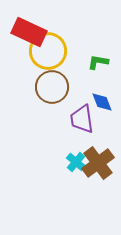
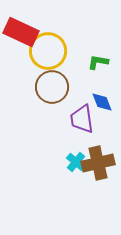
red rectangle: moved 8 px left
brown cross: rotated 24 degrees clockwise
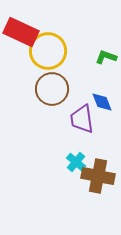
green L-shape: moved 8 px right, 5 px up; rotated 10 degrees clockwise
brown circle: moved 2 px down
brown cross: moved 13 px down; rotated 24 degrees clockwise
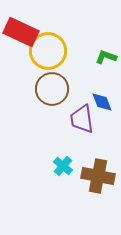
cyan cross: moved 13 px left, 4 px down
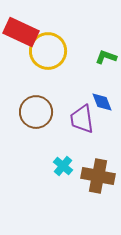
brown circle: moved 16 px left, 23 px down
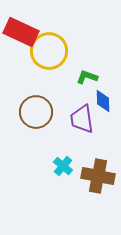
yellow circle: moved 1 px right
green L-shape: moved 19 px left, 20 px down
blue diamond: moved 1 px right, 1 px up; rotated 20 degrees clockwise
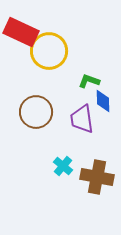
green L-shape: moved 2 px right, 4 px down
brown cross: moved 1 px left, 1 px down
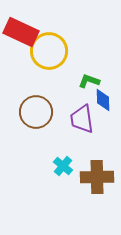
blue diamond: moved 1 px up
brown cross: rotated 12 degrees counterclockwise
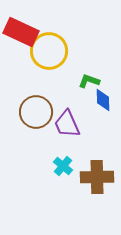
purple trapezoid: moved 15 px left, 5 px down; rotated 16 degrees counterclockwise
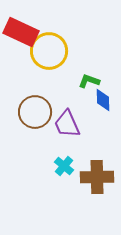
brown circle: moved 1 px left
cyan cross: moved 1 px right
